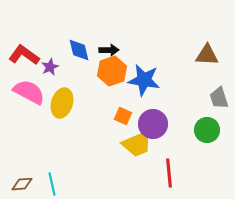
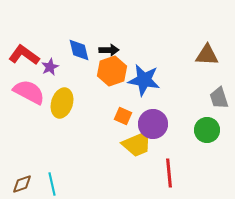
brown diamond: rotated 15 degrees counterclockwise
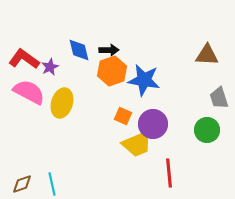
red L-shape: moved 4 px down
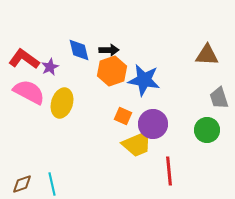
red line: moved 2 px up
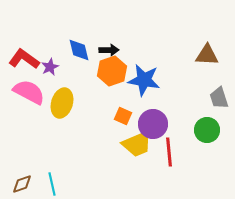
red line: moved 19 px up
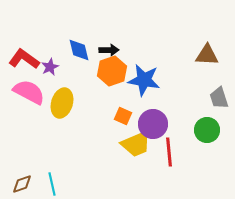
yellow trapezoid: moved 1 px left
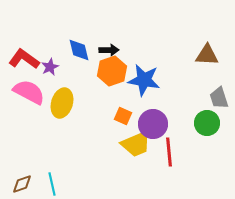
green circle: moved 7 px up
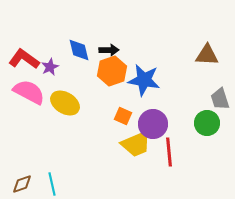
gray trapezoid: moved 1 px right, 1 px down
yellow ellipse: moved 3 px right; rotated 76 degrees counterclockwise
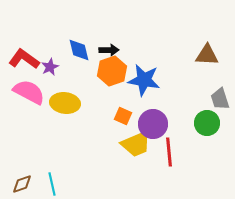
yellow ellipse: rotated 24 degrees counterclockwise
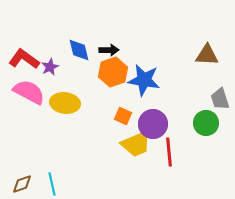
orange hexagon: moved 1 px right, 1 px down
green circle: moved 1 px left
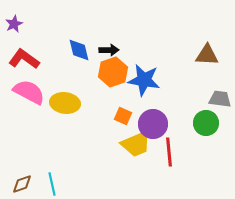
purple star: moved 36 px left, 43 px up
gray trapezoid: rotated 115 degrees clockwise
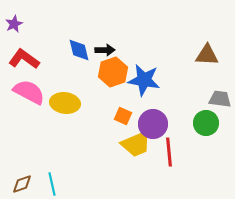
black arrow: moved 4 px left
